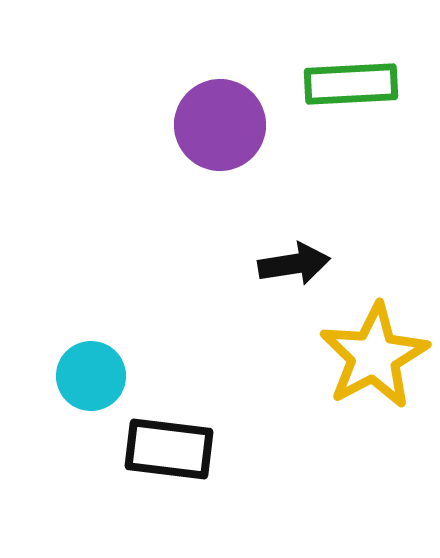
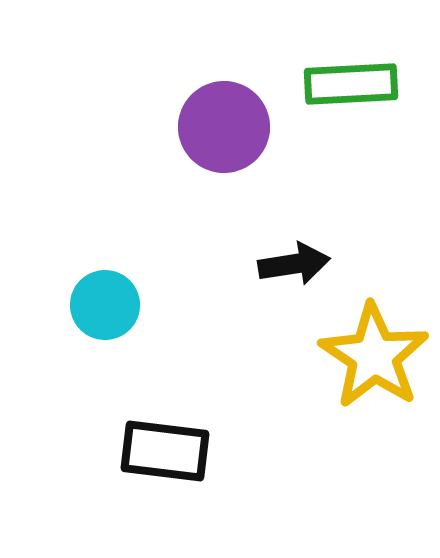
purple circle: moved 4 px right, 2 px down
yellow star: rotated 10 degrees counterclockwise
cyan circle: moved 14 px right, 71 px up
black rectangle: moved 4 px left, 2 px down
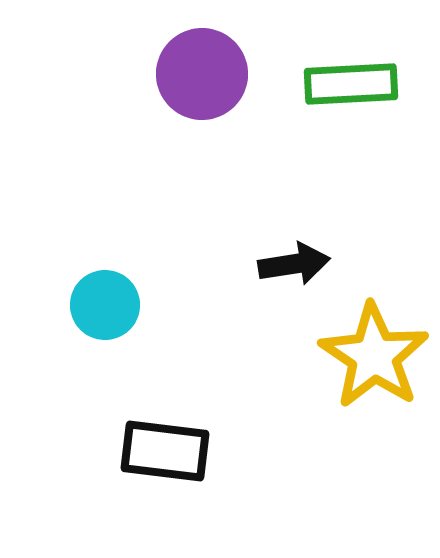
purple circle: moved 22 px left, 53 px up
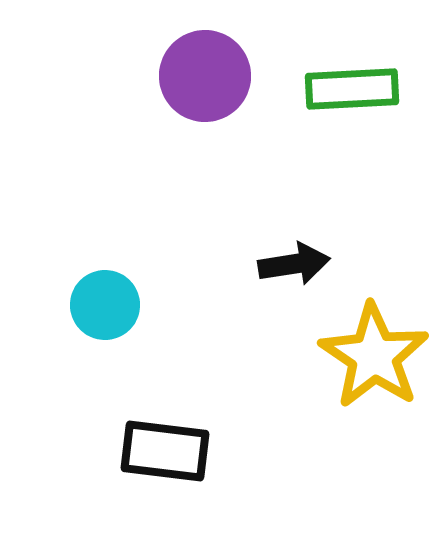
purple circle: moved 3 px right, 2 px down
green rectangle: moved 1 px right, 5 px down
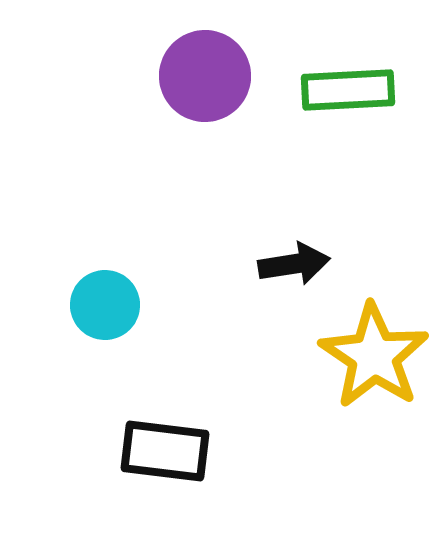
green rectangle: moved 4 px left, 1 px down
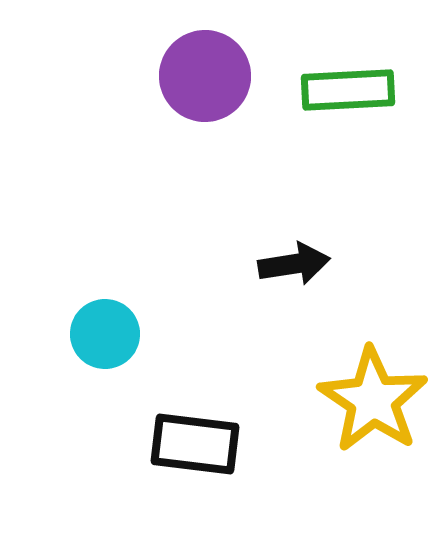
cyan circle: moved 29 px down
yellow star: moved 1 px left, 44 px down
black rectangle: moved 30 px right, 7 px up
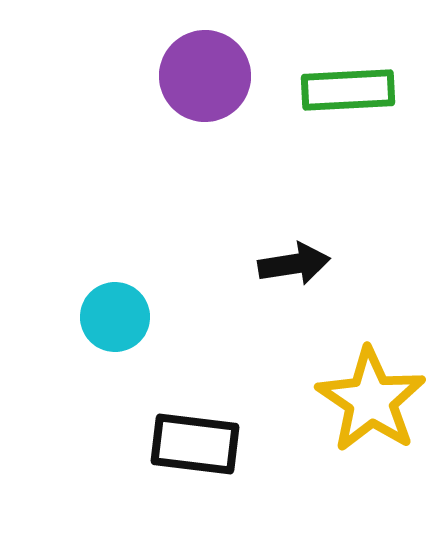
cyan circle: moved 10 px right, 17 px up
yellow star: moved 2 px left
